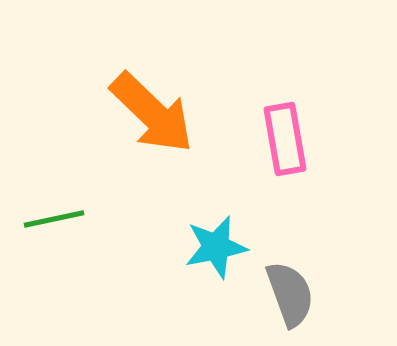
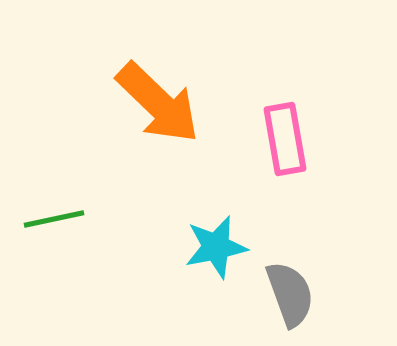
orange arrow: moved 6 px right, 10 px up
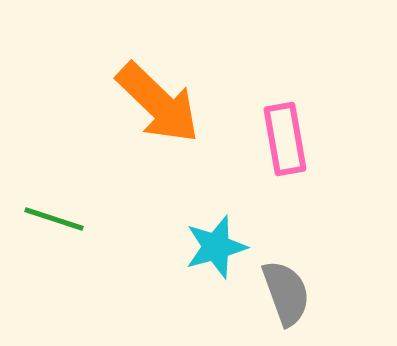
green line: rotated 30 degrees clockwise
cyan star: rotated 4 degrees counterclockwise
gray semicircle: moved 4 px left, 1 px up
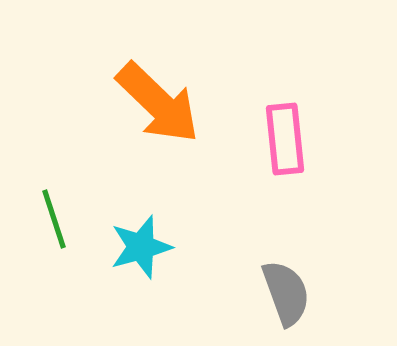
pink rectangle: rotated 4 degrees clockwise
green line: rotated 54 degrees clockwise
cyan star: moved 75 px left
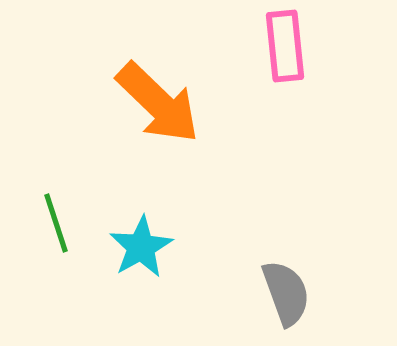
pink rectangle: moved 93 px up
green line: moved 2 px right, 4 px down
cyan star: rotated 14 degrees counterclockwise
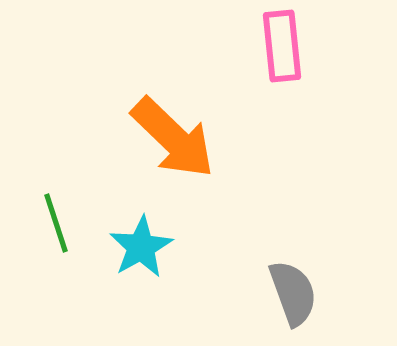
pink rectangle: moved 3 px left
orange arrow: moved 15 px right, 35 px down
gray semicircle: moved 7 px right
